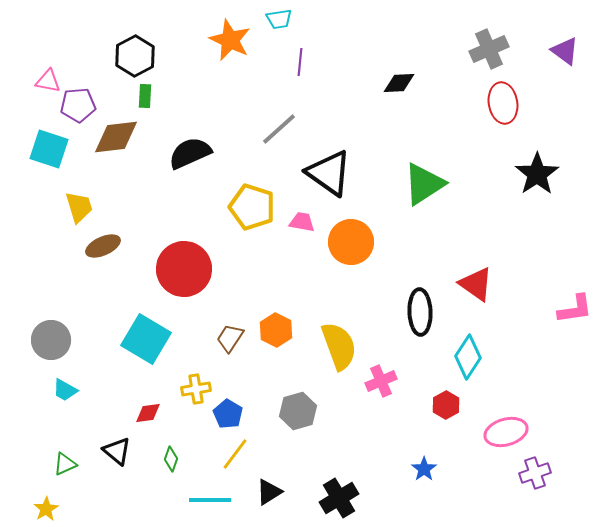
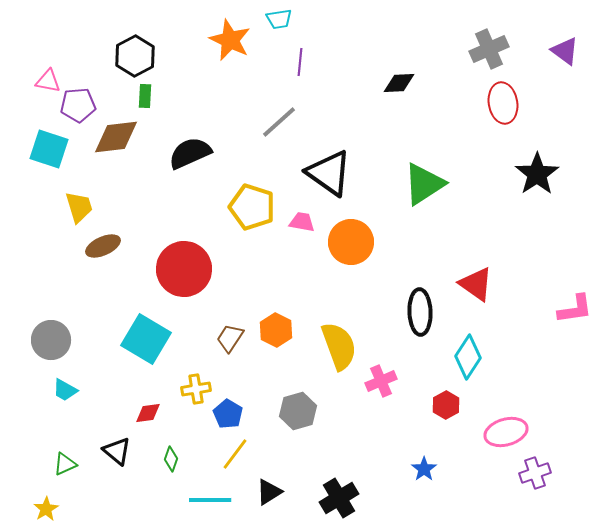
gray line at (279, 129): moved 7 px up
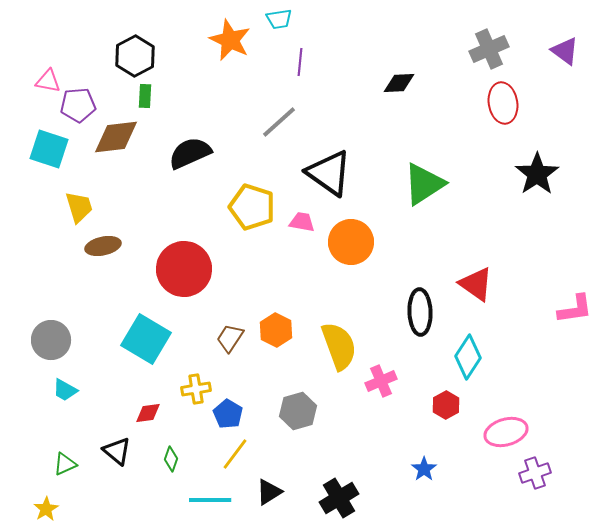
brown ellipse at (103, 246): rotated 12 degrees clockwise
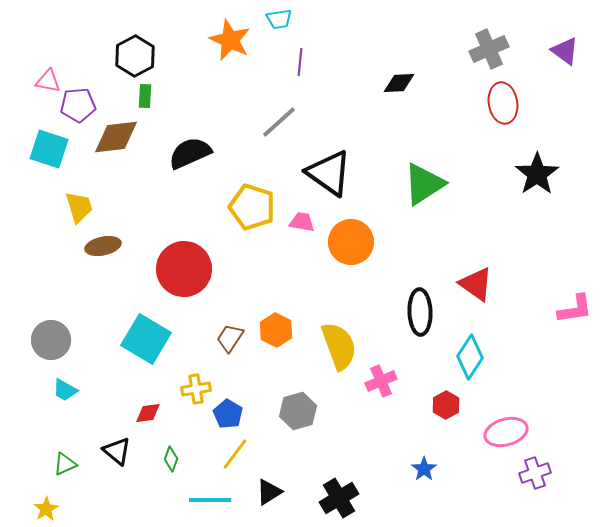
cyan diamond at (468, 357): moved 2 px right
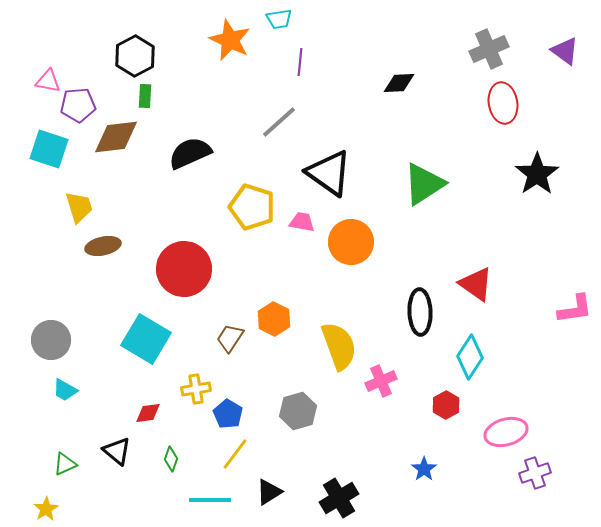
orange hexagon at (276, 330): moved 2 px left, 11 px up
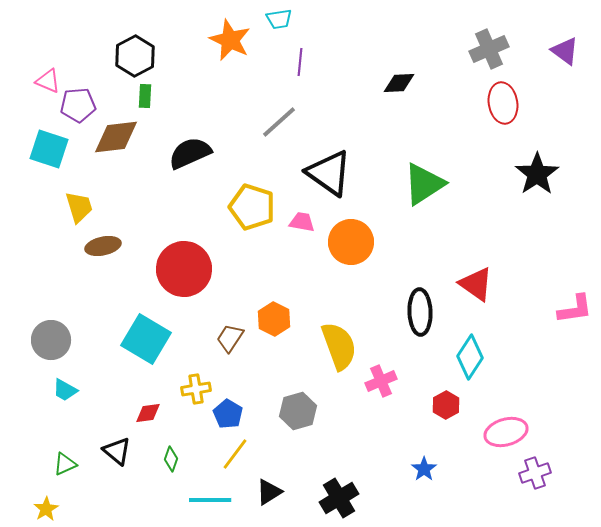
pink triangle at (48, 81): rotated 12 degrees clockwise
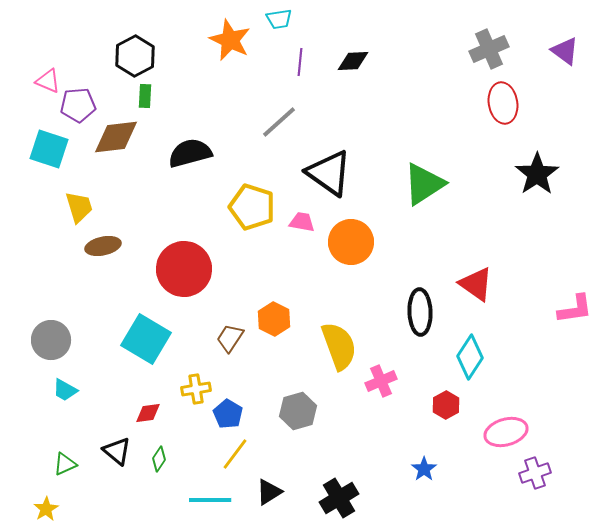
black diamond at (399, 83): moved 46 px left, 22 px up
black semicircle at (190, 153): rotated 9 degrees clockwise
green diamond at (171, 459): moved 12 px left; rotated 15 degrees clockwise
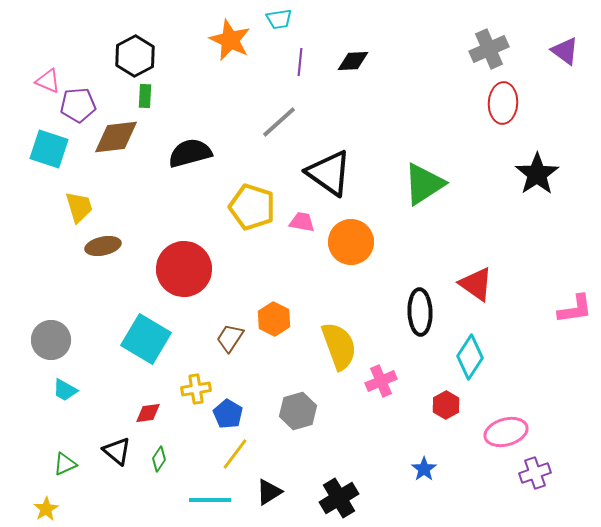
red ellipse at (503, 103): rotated 12 degrees clockwise
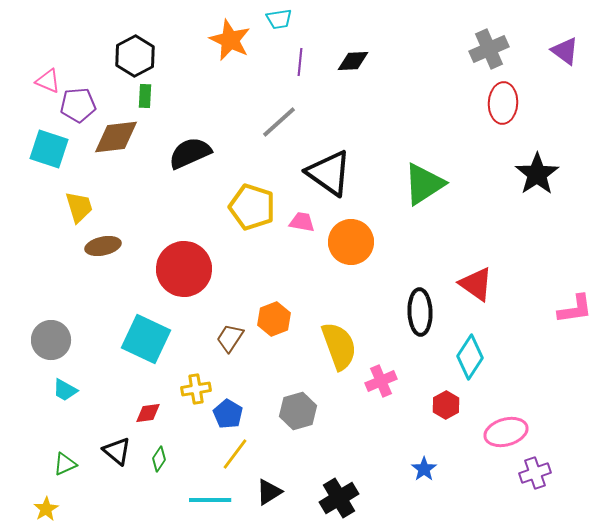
black semicircle at (190, 153): rotated 9 degrees counterclockwise
orange hexagon at (274, 319): rotated 12 degrees clockwise
cyan square at (146, 339): rotated 6 degrees counterclockwise
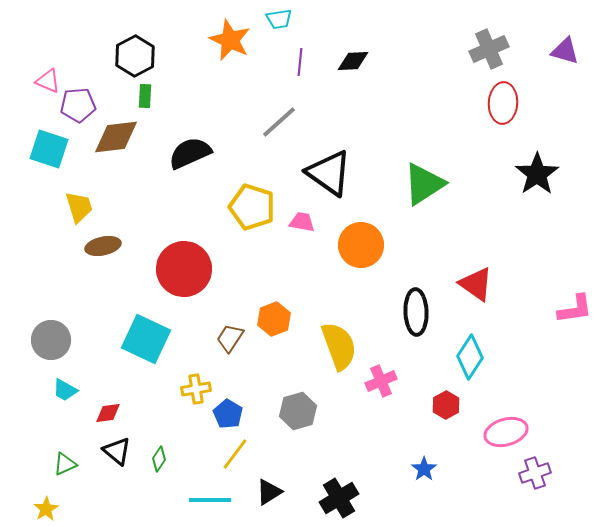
purple triangle at (565, 51): rotated 20 degrees counterclockwise
orange circle at (351, 242): moved 10 px right, 3 px down
black ellipse at (420, 312): moved 4 px left
red diamond at (148, 413): moved 40 px left
